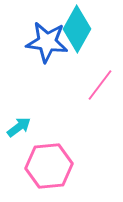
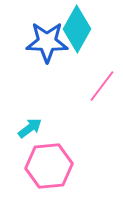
blue star: rotated 6 degrees counterclockwise
pink line: moved 2 px right, 1 px down
cyan arrow: moved 11 px right, 1 px down
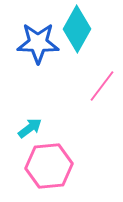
blue star: moved 9 px left, 1 px down
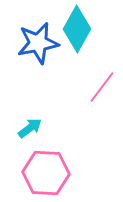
blue star: rotated 12 degrees counterclockwise
pink line: moved 1 px down
pink hexagon: moved 3 px left, 7 px down; rotated 9 degrees clockwise
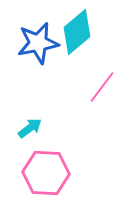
cyan diamond: moved 3 px down; rotated 21 degrees clockwise
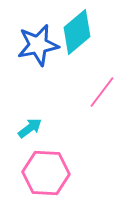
blue star: moved 2 px down
pink line: moved 5 px down
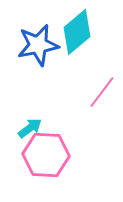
pink hexagon: moved 18 px up
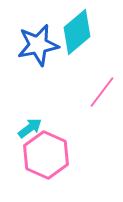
pink hexagon: rotated 21 degrees clockwise
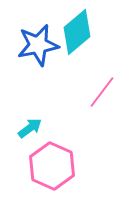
pink hexagon: moved 6 px right, 11 px down
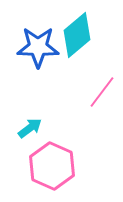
cyan diamond: moved 3 px down
blue star: moved 2 px down; rotated 12 degrees clockwise
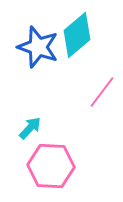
blue star: rotated 18 degrees clockwise
cyan arrow: rotated 10 degrees counterclockwise
pink hexagon: moved 1 px left; rotated 21 degrees counterclockwise
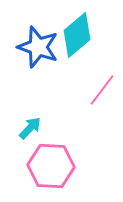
pink line: moved 2 px up
